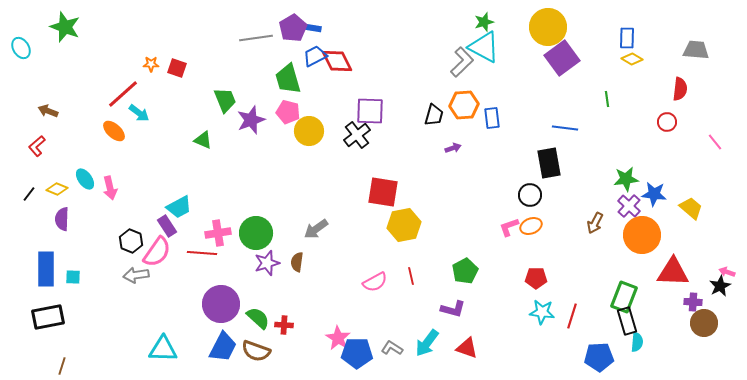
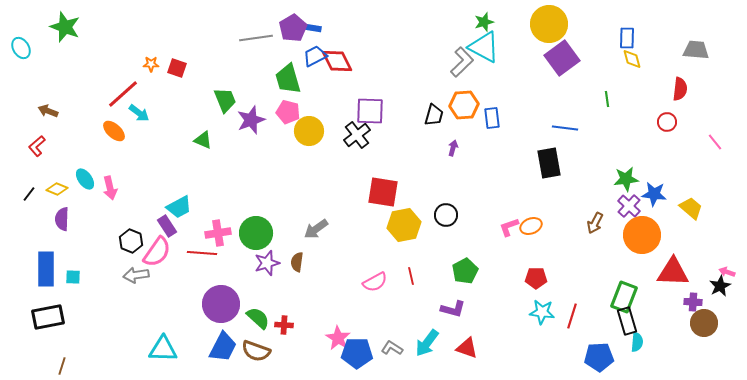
yellow circle at (548, 27): moved 1 px right, 3 px up
yellow diamond at (632, 59): rotated 45 degrees clockwise
purple arrow at (453, 148): rotated 56 degrees counterclockwise
black circle at (530, 195): moved 84 px left, 20 px down
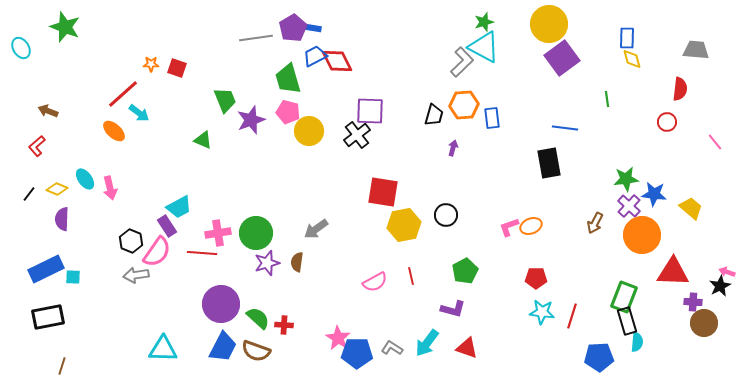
blue rectangle at (46, 269): rotated 64 degrees clockwise
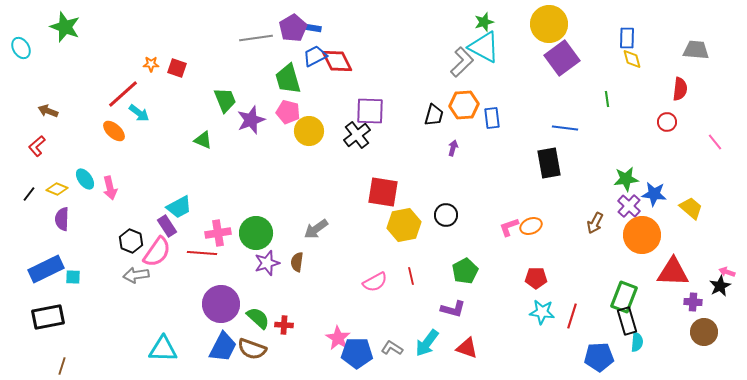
brown circle at (704, 323): moved 9 px down
brown semicircle at (256, 351): moved 4 px left, 2 px up
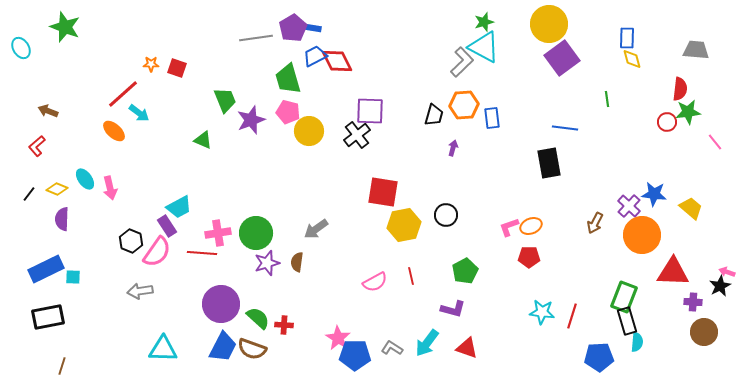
green star at (626, 179): moved 62 px right, 67 px up
gray arrow at (136, 275): moved 4 px right, 16 px down
red pentagon at (536, 278): moved 7 px left, 21 px up
blue pentagon at (357, 353): moved 2 px left, 2 px down
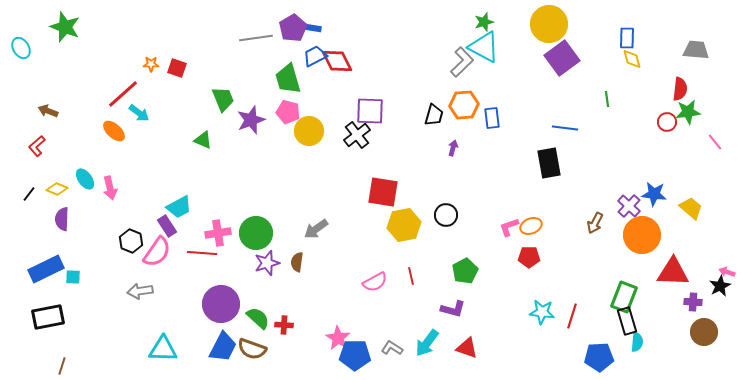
green trapezoid at (225, 100): moved 2 px left, 1 px up
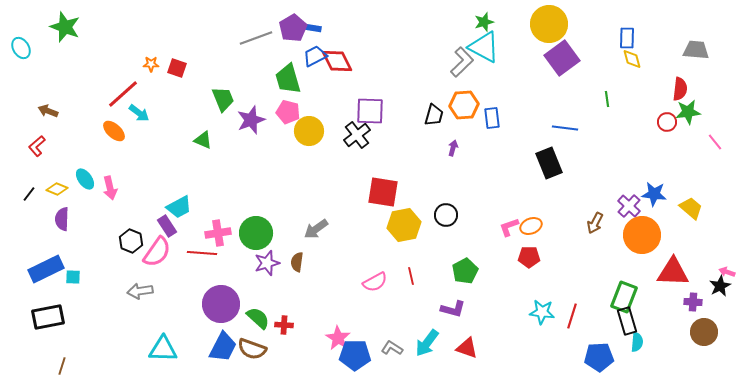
gray line at (256, 38): rotated 12 degrees counterclockwise
black rectangle at (549, 163): rotated 12 degrees counterclockwise
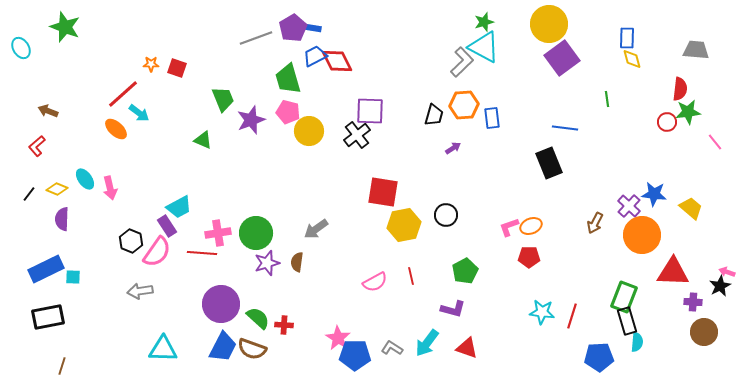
orange ellipse at (114, 131): moved 2 px right, 2 px up
purple arrow at (453, 148): rotated 42 degrees clockwise
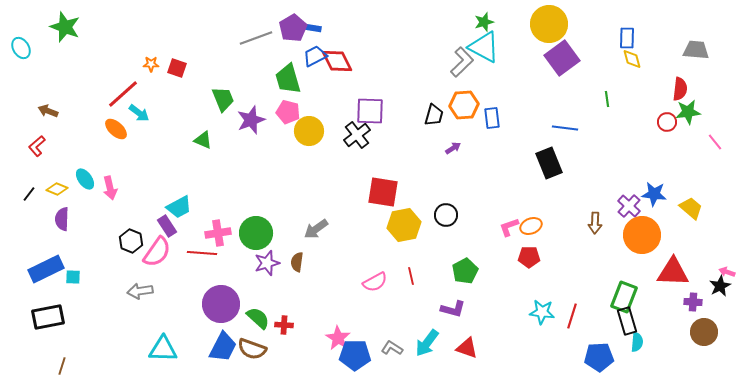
brown arrow at (595, 223): rotated 25 degrees counterclockwise
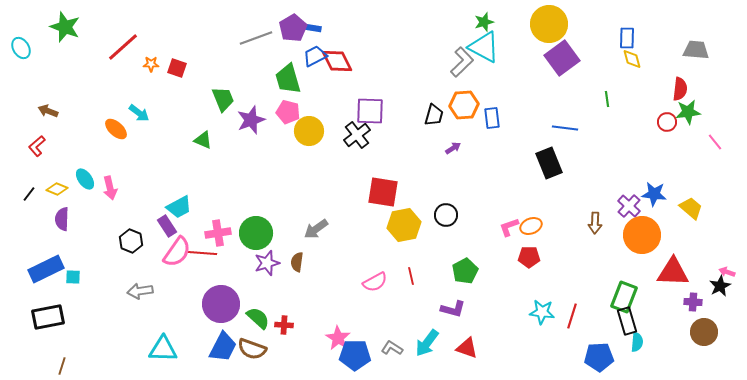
red line at (123, 94): moved 47 px up
pink semicircle at (157, 252): moved 20 px right
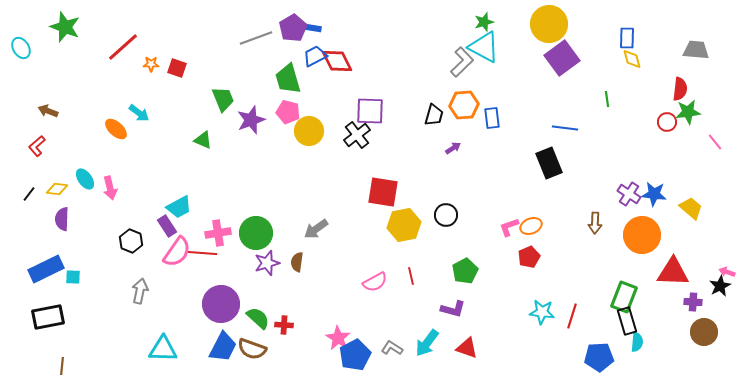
yellow diamond at (57, 189): rotated 15 degrees counterclockwise
purple cross at (629, 206): moved 12 px up; rotated 10 degrees counterclockwise
red pentagon at (529, 257): rotated 25 degrees counterclockwise
gray arrow at (140, 291): rotated 110 degrees clockwise
blue pentagon at (355, 355): rotated 28 degrees counterclockwise
brown line at (62, 366): rotated 12 degrees counterclockwise
